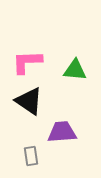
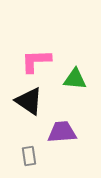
pink L-shape: moved 9 px right, 1 px up
green triangle: moved 9 px down
gray rectangle: moved 2 px left
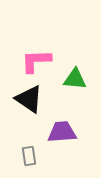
black triangle: moved 2 px up
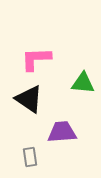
pink L-shape: moved 2 px up
green triangle: moved 8 px right, 4 px down
gray rectangle: moved 1 px right, 1 px down
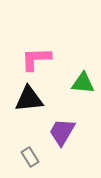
black triangle: rotated 40 degrees counterclockwise
purple trapezoid: rotated 56 degrees counterclockwise
gray rectangle: rotated 24 degrees counterclockwise
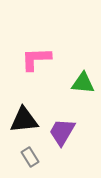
black triangle: moved 5 px left, 21 px down
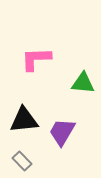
gray rectangle: moved 8 px left, 4 px down; rotated 12 degrees counterclockwise
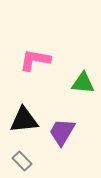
pink L-shape: moved 1 px left, 1 px down; rotated 12 degrees clockwise
